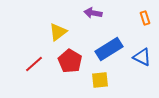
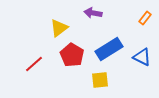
orange rectangle: rotated 56 degrees clockwise
yellow triangle: moved 1 px right, 4 px up
red pentagon: moved 2 px right, 6 px up
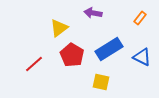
orange rectangle: moved 5 px left
yellow square: moved 1 px right, 2 px down; rotated 18 degrees clockwise
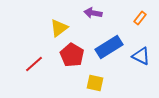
blue rectangle: moved 2 px up
blue triangle: moved 1 px left, 1 px up
yellow square: moved 6 px left, 1 px down
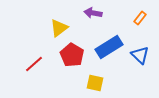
blue triangle: moved 1 px left, 1 px up; rotated 18 degrees clockwise
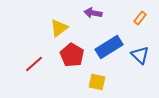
yellow square: moved 2 px right, 1 px up
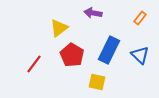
blue rectangle: moved 3 px down; rotated 32 degrees counterclockwise
red line: rotated 12 degrees counterclockwise
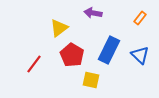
yellow square: moved 6 px left, 2 px up
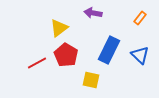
red pentagon: moved 6 px left
red line: moved 3 px right, 1 px up; rotated 24 degrees clockwise
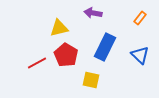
yellow triangle: rotated 24 degrees clockwise
blue rectangle: moved 4 px left, 3 px up
